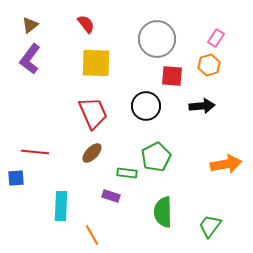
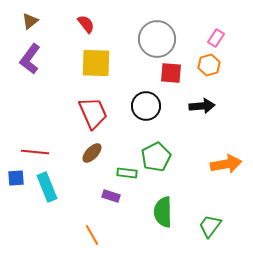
brown triangle: moved 4 px up
red square: moved 1 px left, 3 px up
cyan rectangle: moved 14 px left, 19 px up; rotated 24 degrees counterclockwise
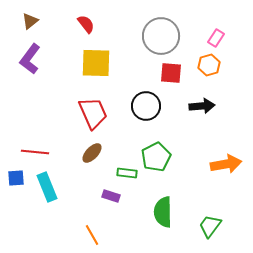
gray circle: moved 4 px right, 3 px up
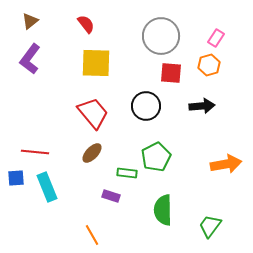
red trapezoid: rotated 16 degrees counterclockwise
green semicircle: moved 2 px up
